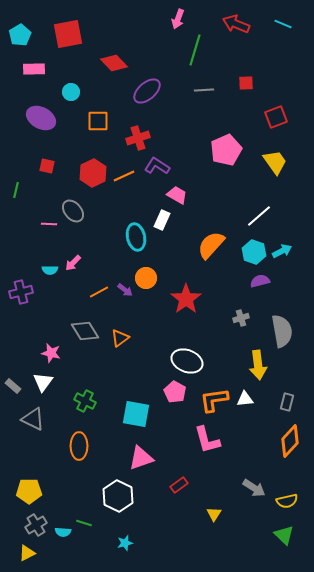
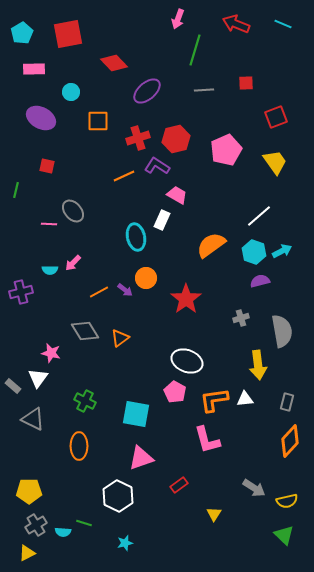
cyan pentagon at (20, 35): moved 2 px right, 2 px up
red hexagon at (93, 173): moved 83 px right, 34 px up; rotated 12 degrees clockwise
orange semicircle at (211, 245): rotated 12 degrees clockwise
white triangle at (43, 382): moved 5 px left, 4 px up
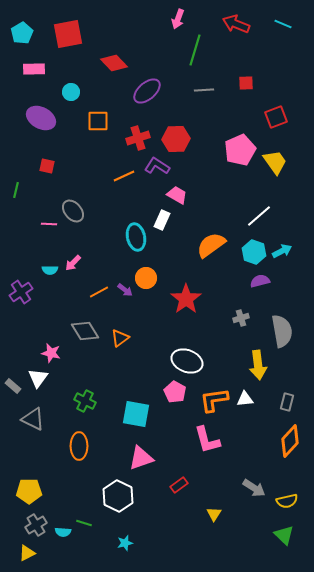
red hexagon at (176, 139): rotated 12 degrees clockwise
pink pentagon at (226, 150): moved 14 px right
purple cross at (21, 292): rotated 20 degrees counterclockwise
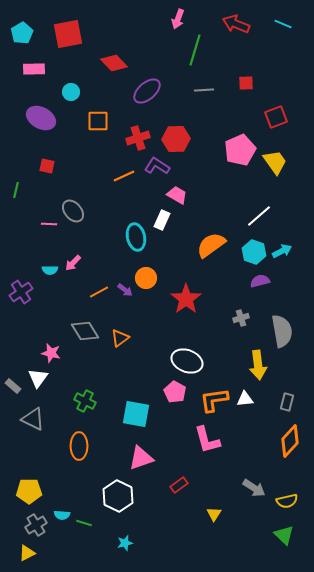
cyan semicircle at (63, 532): moved 1 px left, 17 px up
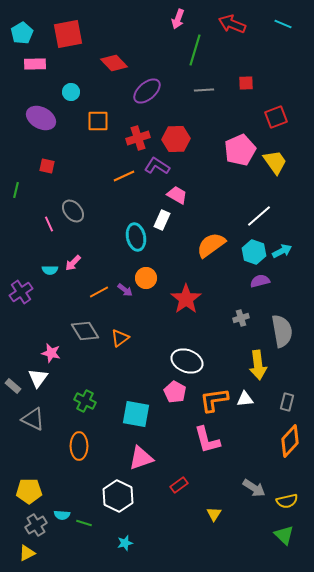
red arrow at (236, 24): moved 4 px left
pink rectangle at (34, 69): moved 1 px right, 5 px up
pink line at (49, 224): rotated 63 degrees clockwise
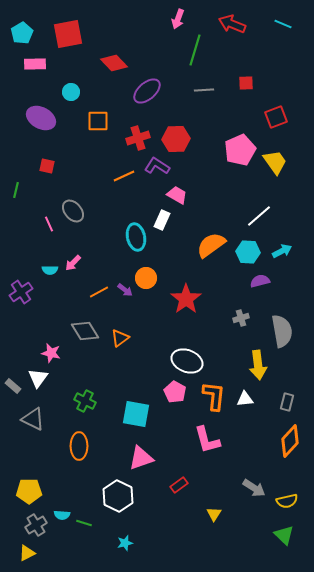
cyan hexagon at (254, 252): moved 6 px left; rotated 15 degrees counterclockwise
orange L-shape at (214, 400): moved 4 px up; rotated 104 degrees clockwise
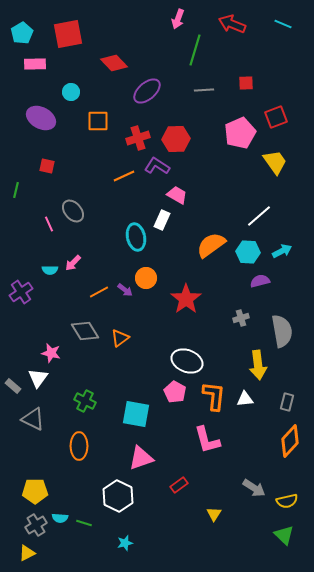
pink pentagon at (240, 150): moved 17 px up
yellow pentagon at (29, 491): moved 6 px right
cyan semicircle at (62, 515): moved 2 px left, 3 px down
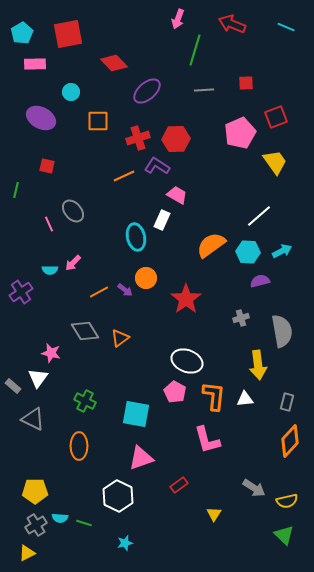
cyan line at (283, 24): moved 3 px right, 3 px down
